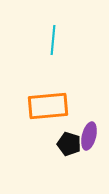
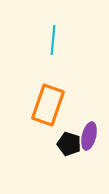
orange rectangle: moved 1 px up; rotated 66 degrees counterclockwise
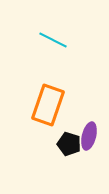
cyan line: rotated 68 degrees counterclockwise
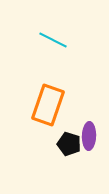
purple ellipse: rotated 12 degrees counterclockwise
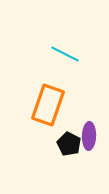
cyan line: moved 12 px right, 14 px down
black pentagon: rotated 10 degrees clockwise
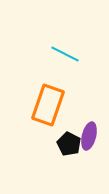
purple ellipse: rotated 12 degrees clockwise
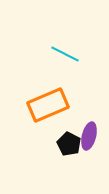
orange rectangle: rotated 48 degrees clockwise
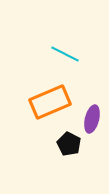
orange rectangle: moved 2 px right, 3 px up
purple ellipse: moved 3 px right, 17 px up
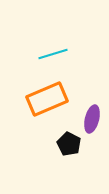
cyan line: moved 12 px left; rotated 44 degrees counterclockwise
orange rectangle: moved 3 px left, 3 px up
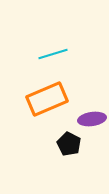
purple ellipse: rotated 68 degrees clockwise
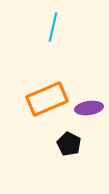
cyan line: moved 27 px up; rotated 60 degrees counterclockwise
purple ellipse: moved 3 px left, 11 px up
